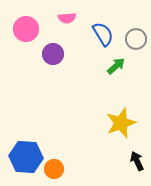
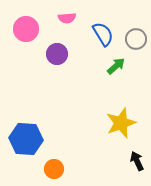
purple circle: moved 4 px right
blue hexagon: moved 18 px up
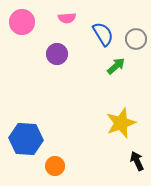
pink circle: moved 4 px left, 7 px up
orange circle: moved 1 px right, 3 px up
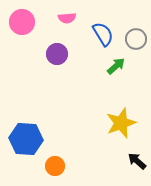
black arrow: rotated 24 degrees counterclockwise
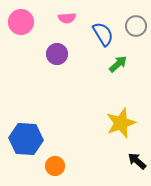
pink circle: moved 1 px left
gray circle: moved 13 px up
green arrow: moved 2 px right, 2 px up
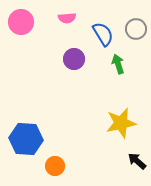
gray circle: moved 3 px down
purple circle: moved 17 px right, 5 px down
green arrow: rotated 66 degrees counterclockwise
yellow star: rotated 8 degrees clockwise
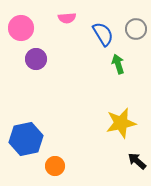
pink circle: moved 6 px down
purple circle: moved 38 px left
blue hexagon: rotated 16 degrees counterclockwise
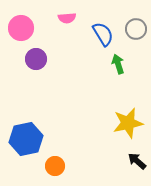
yellow star: moved 7 px right
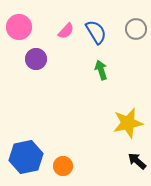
pink semicircle: moved 1 px left, 13 px down; rotated 42 degrees counterclockwise
pink circle: moved 2 px left, 1 px up
blue semicircle: moved 7 px left, 2 px up
green arrow: moved 17 px left, 6 px down
blue hexagon: moved 18 px down
orange circle: moved 8 px right
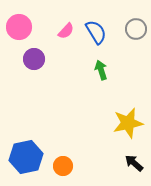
purple circle: moved 2 px left
black arrow: moved 3 px left, 2 px down
